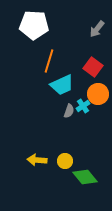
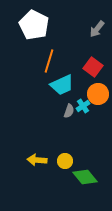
white pentagon: rotated 24 degrees clockwise
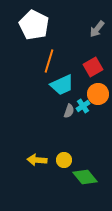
red square: rotated 24 degrees clockwise
yellow circle: moved 1 px left, 1 px up
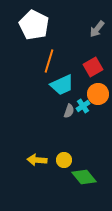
green diamond: moved 1 px left
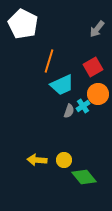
white pentagon: moved 11 px left, 1 px up
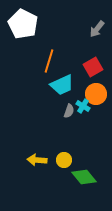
orange circle: moved 2 px left
cyan cross: rotated 24 degrees counterclockwise
